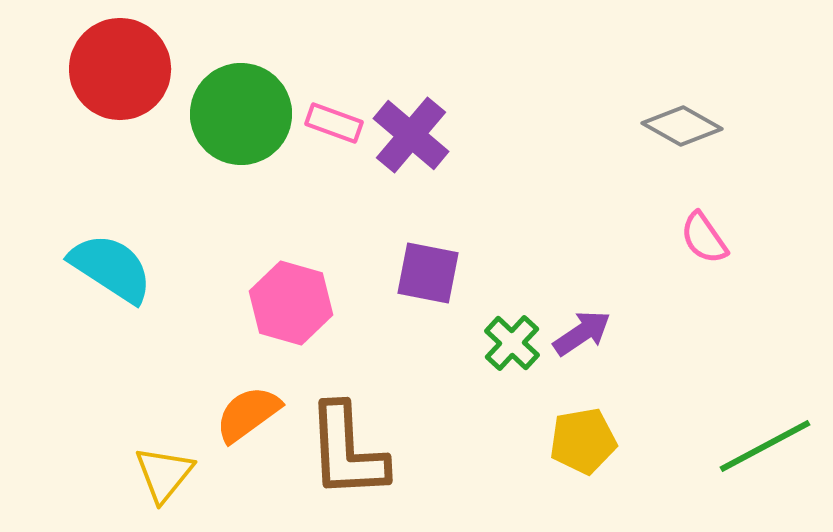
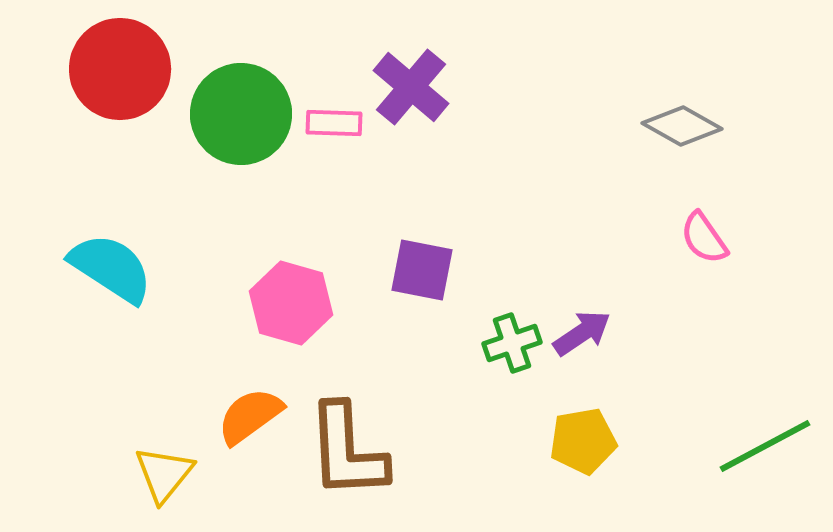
pink rectangle: rotated 18 degrees counterclockwise
purple cross: moved 48 px up
purple square: moved 6 px left, 3 px up
green cross: rotated 28 degrees clockwise
orange semicircle: moved 2 px right, 2 px down
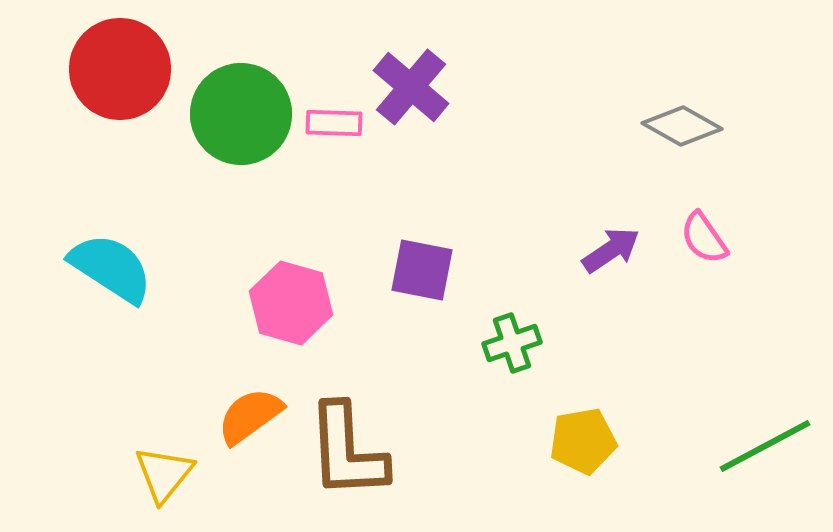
purple arrow: moved 29 px right, 83 px up
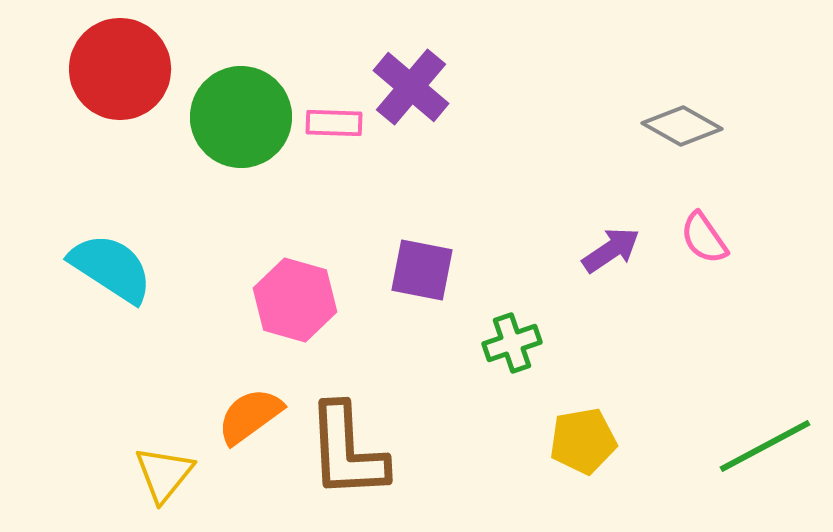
green circle: moved 3 px down
pink hexagon: moved 4 px right, 3 px up
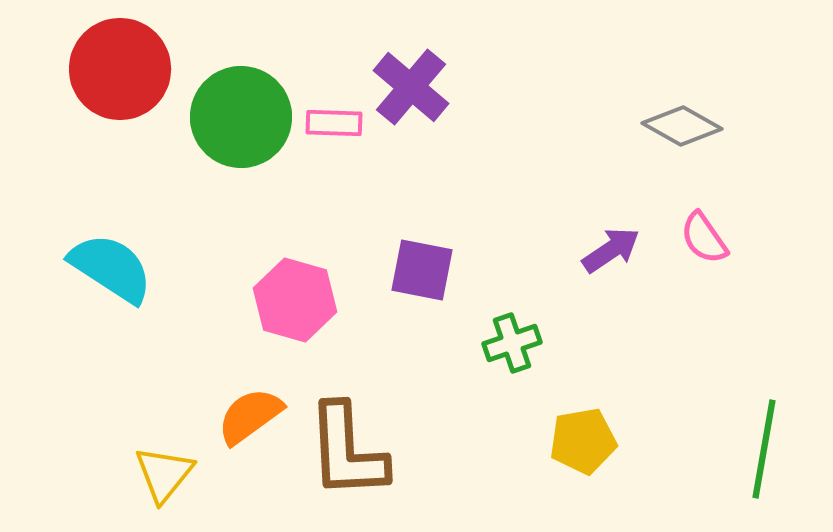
green line: moved 1 px left, 3 px down; rotated 52 degrees counterclockwise
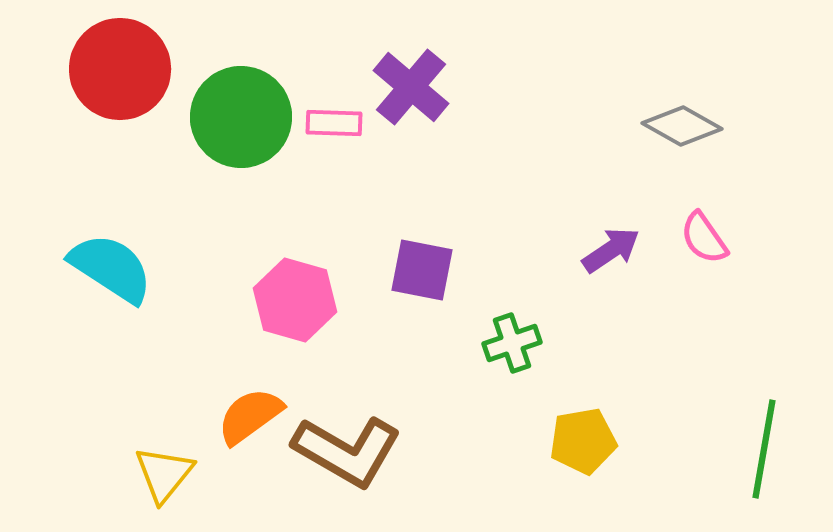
brown L-shape: rotated 57 degrees counterclockwise
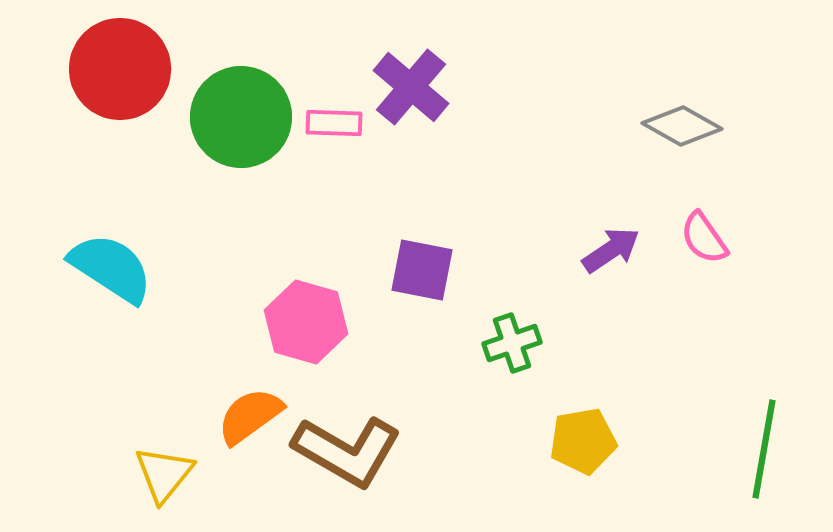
pink hexagon: moved 11 px right, 22 px down
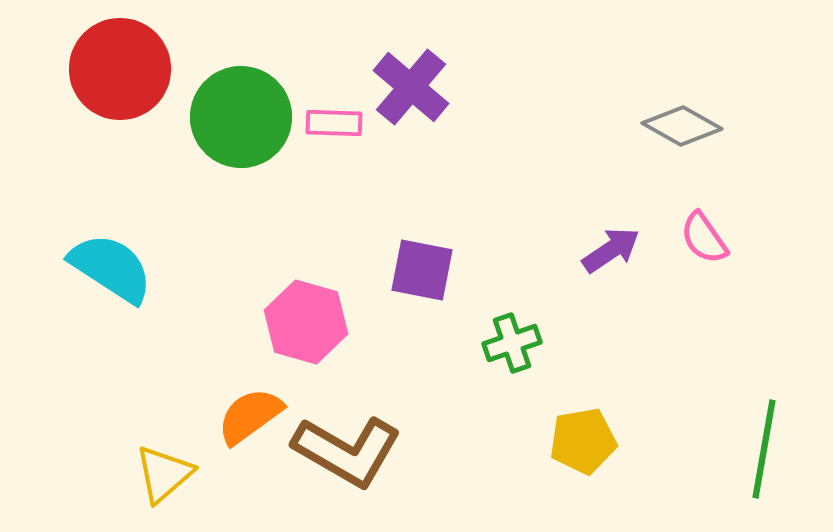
yellow triangle: rotated 10 degrees clockwise
